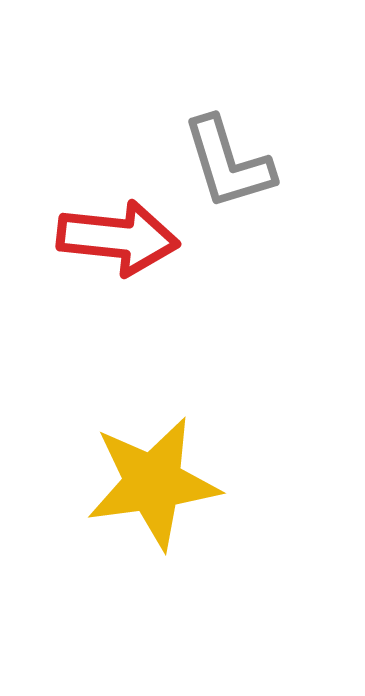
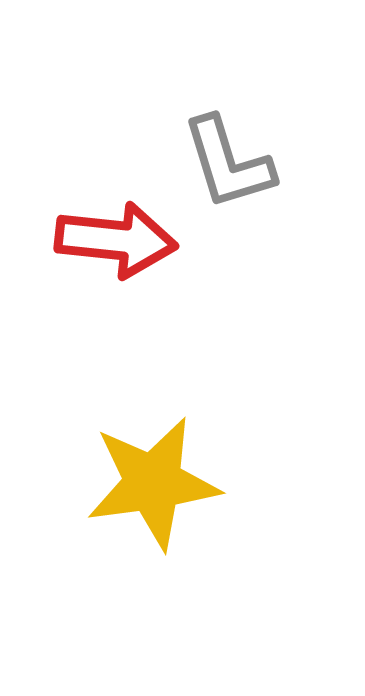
red arrow: moved 2 px left, 2 px down
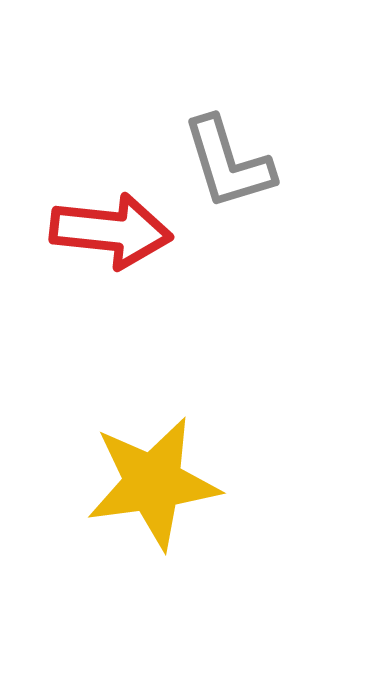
red arrow: moved 5 px left, 9 px up
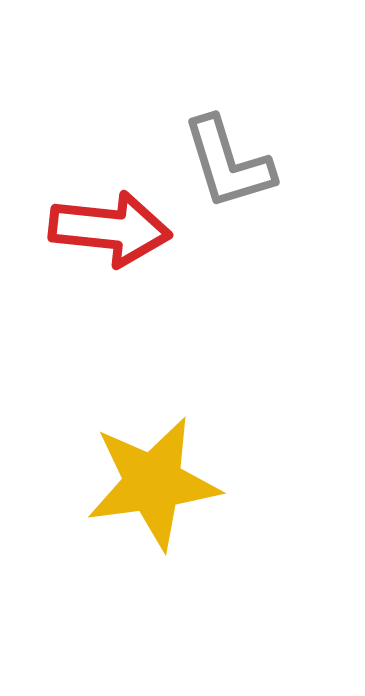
red arrow: moved 1 px left, 2 px up
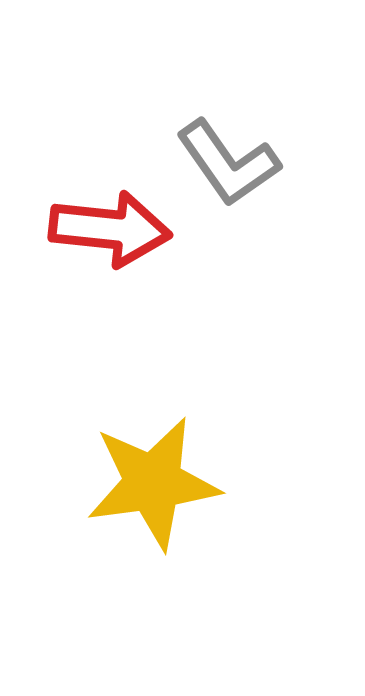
gray L-shape: rotated 18 degrees counterclockwise
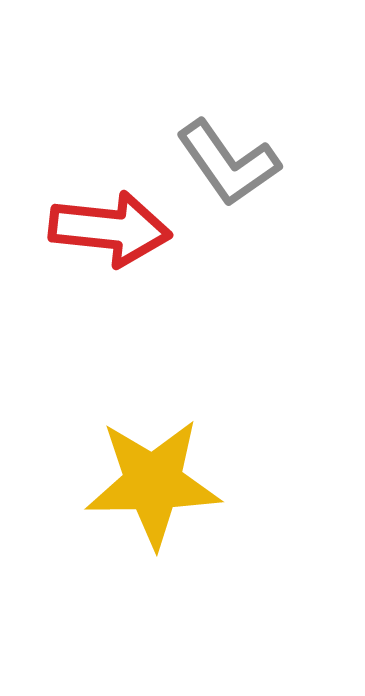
yellow star: rotated 7 degrees clockwise
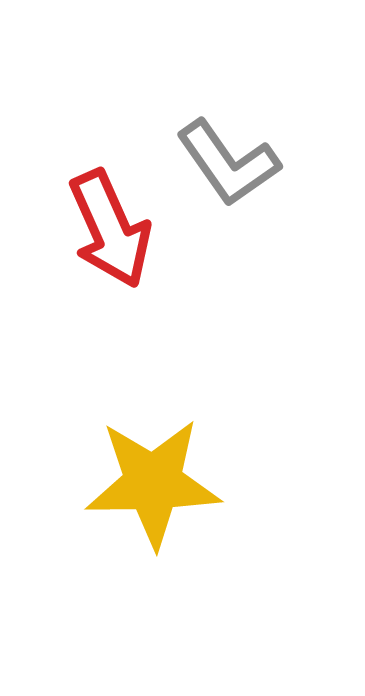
red arrow: rotated 60 degrees clockwise
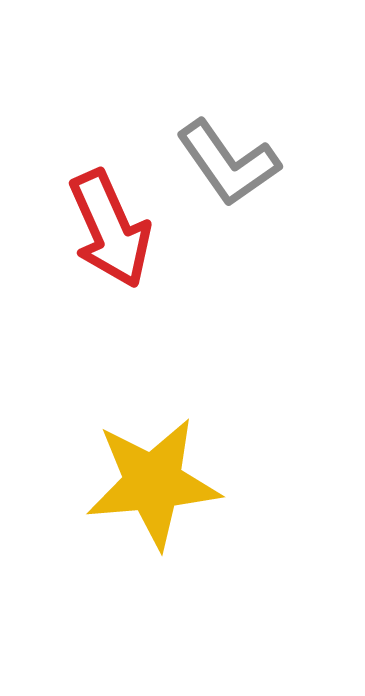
yellow star: rotated 4 degrees counterclockwise
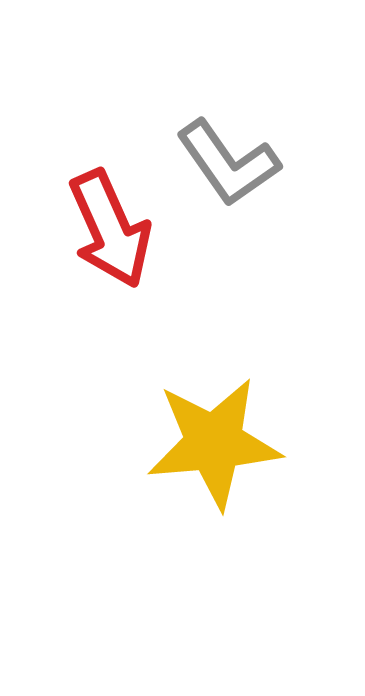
yellow star: moved 61 px right, 40 px up
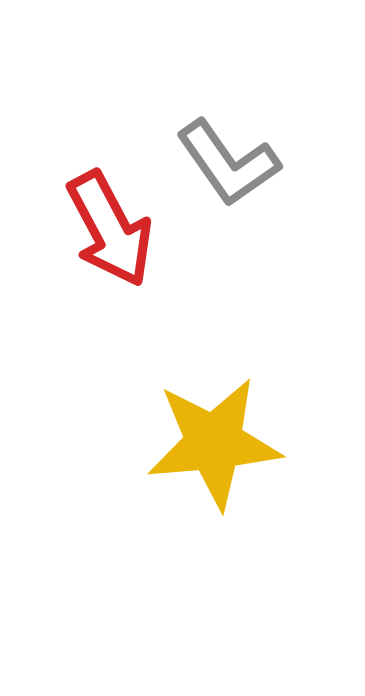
red arrow: rotated 4 degrees counterclockwise
